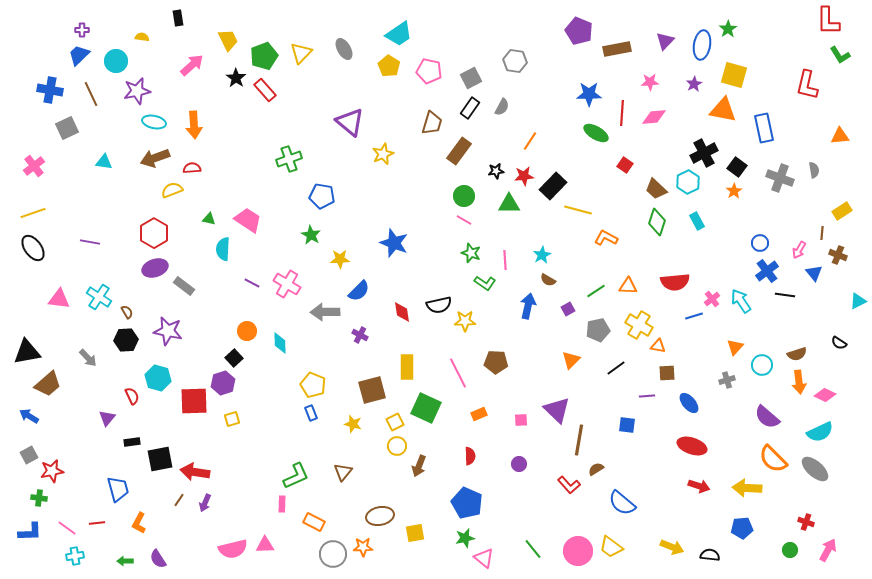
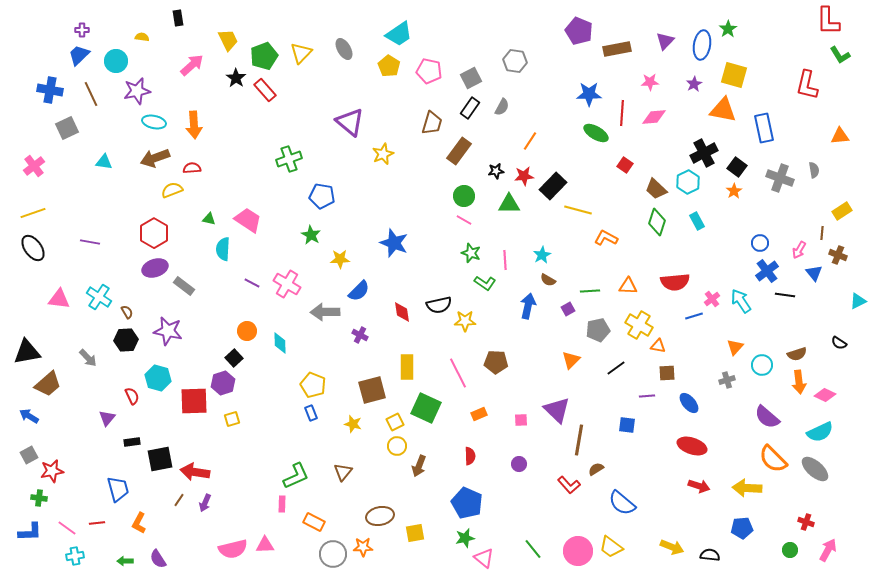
green line at (596, 291): moved 6 px left; rotated 30 degrees clockwise
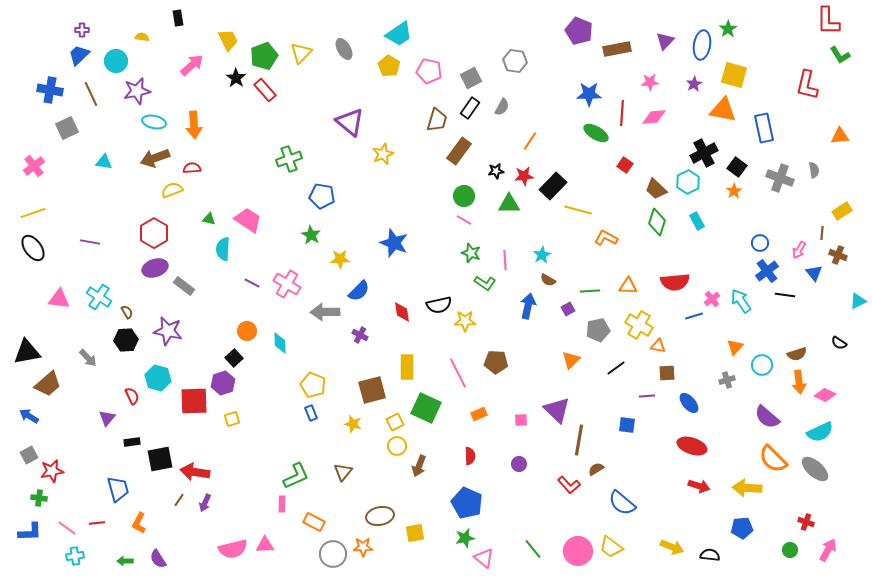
brown trapezoid at (432, 123): moved 5 px right, 3 px up
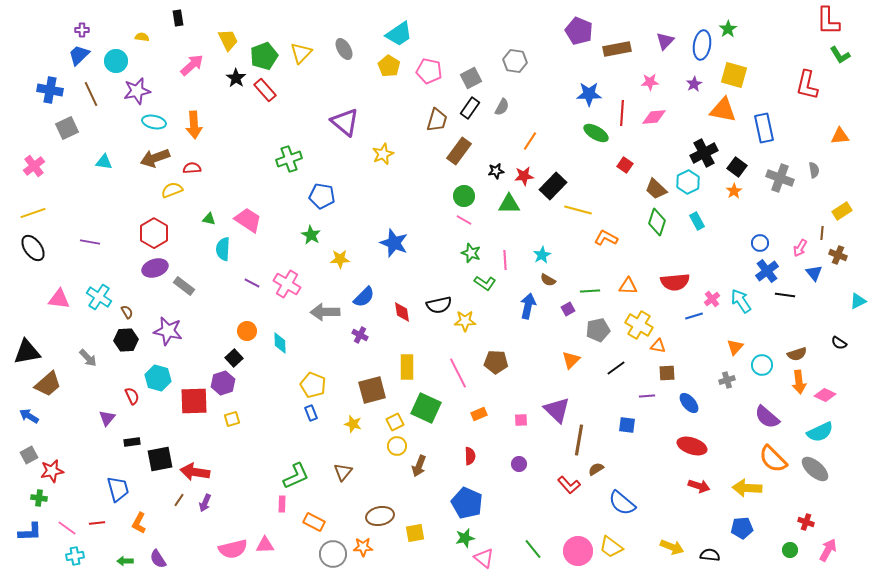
purple triangle at (350, 122): moved 5 px left
pink arrow at (799, 250): moved 1 px right, 2 px up
blue semicircle at (359, 291): moved 5 px right, 6 px down
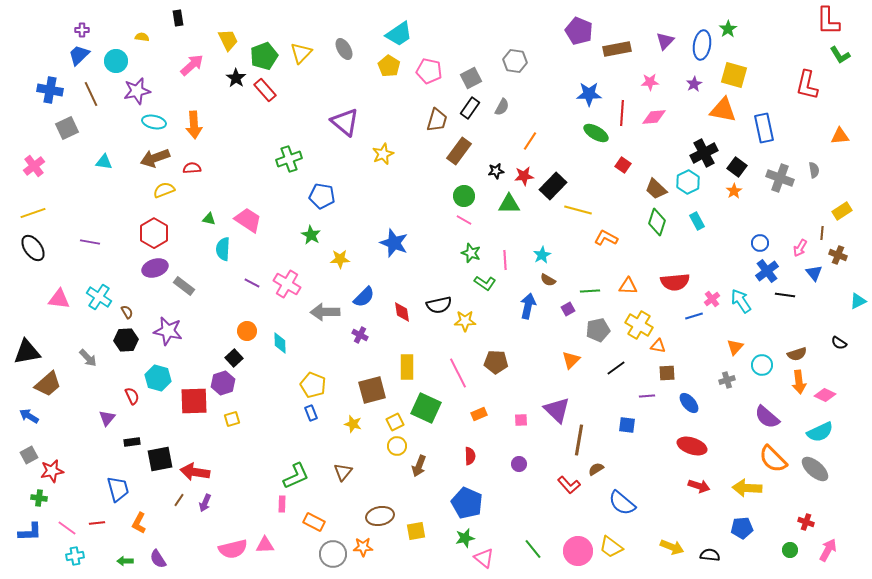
red square at (625, 165): moved 2 px left
yellow semicircle at (172, 190): moved 8 px left
yellow square at (415, 533): moved 1 px right, 2 px up
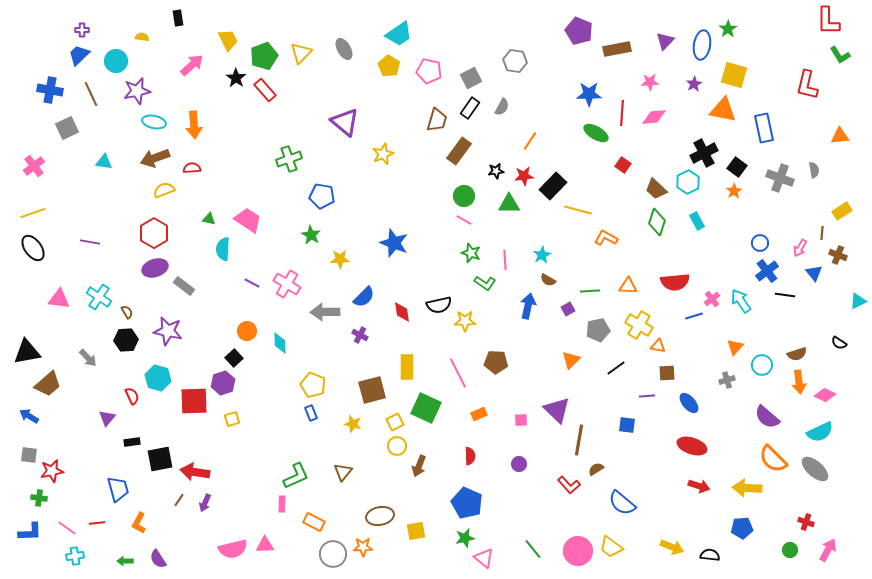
gray square at (29, 455): rotated 36 degrees clockwise
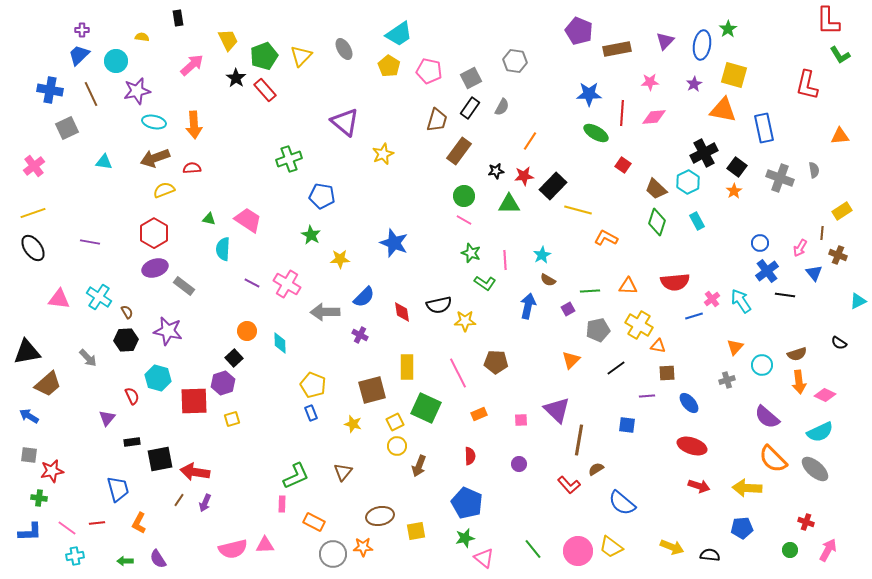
yellow triangle at (301, 53): moved 3 px down
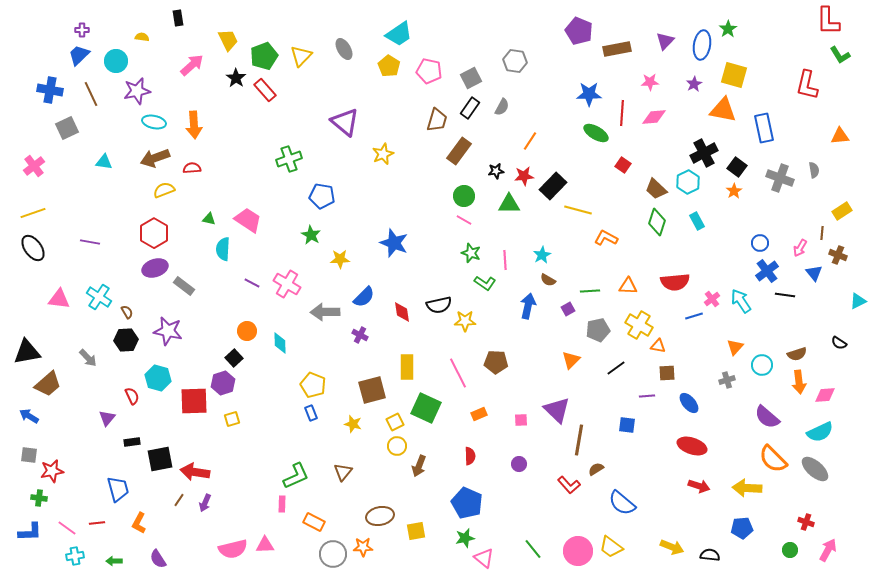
pink diamond at (825, 395): rotated 30 degrees counterclockwise
green arrow at (125, 561): moved 11 px left
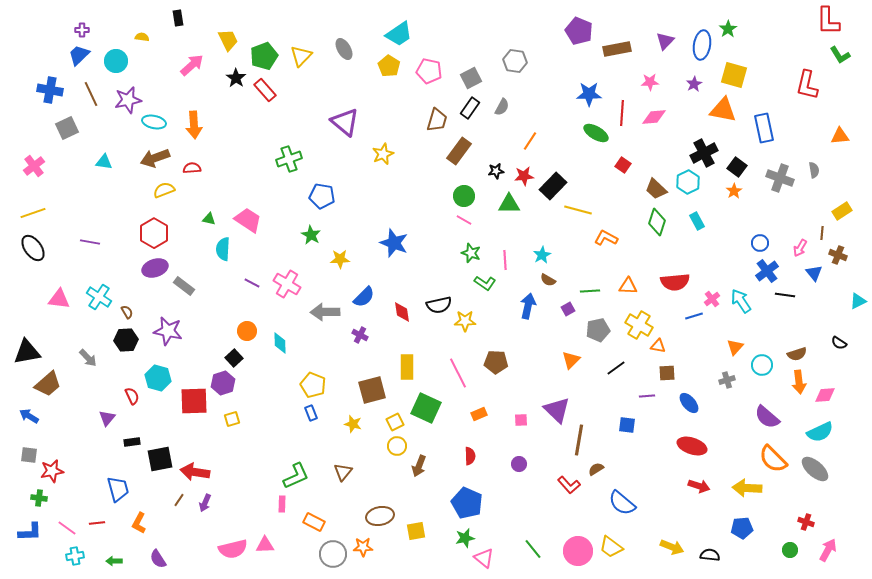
purple star at (137, 91): moved 9 px left, 9 px down
